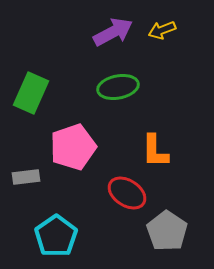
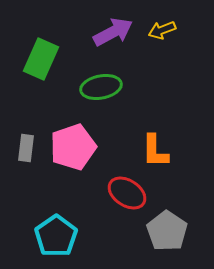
green ellipse: moved 17 px left
green rectangle: moved 10 px right, 34 px up
gray rectangle: moved 29 px up; rotated 76 degrees counterclockwise
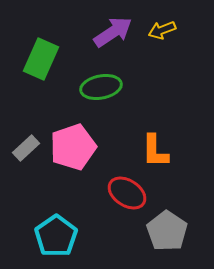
purple arrow: rotated 6 degrees counterclockwise
gray rectangle: rotated 40 degrees clockwise
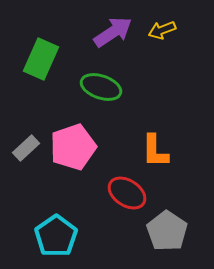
green ellipse: rotated 30 degrees clockwise
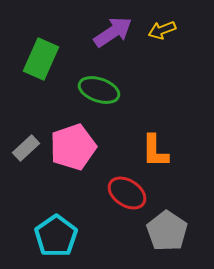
green ellipse: moved 2 px left, 3 px down
